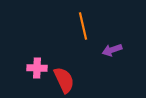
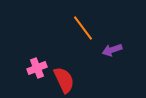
orange line: moved 2 px down; rotated 24 degrees counterclockwise
pink cross: rotated 24 degrees counterclockwise
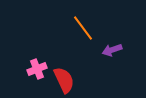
pink cross: moved 1 px down
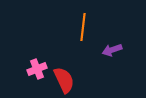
orange line: moved 1 px up; rotated 44 degrees clockwise
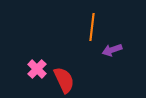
orange line: moved 9 px right
pink cross: rotated 24 degrees counterclockwise
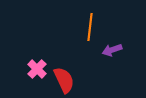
orange line: moved 2 px left
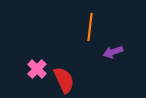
purple arrow: moved 1 px right, 2 px down
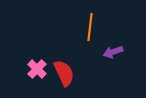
red semicircle: moved 7 px up
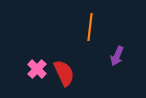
purple arrow: moved 4 px right, 4 px down; rotated 48 degrees counterclockwise
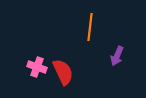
pink cross: moved 2 px up; rotated 24 degrees counterclockwise
red semicircle: moved 1 px left, 1 px up
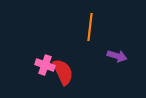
purple arrow: rotated 96 degrees counterclockwise
pink cross: moved 8 px right, 2 px up
